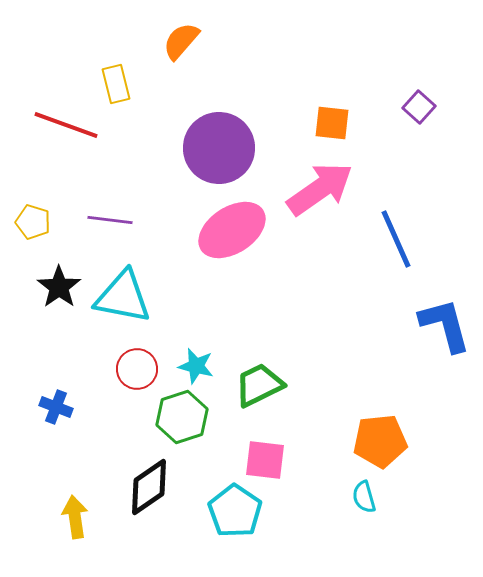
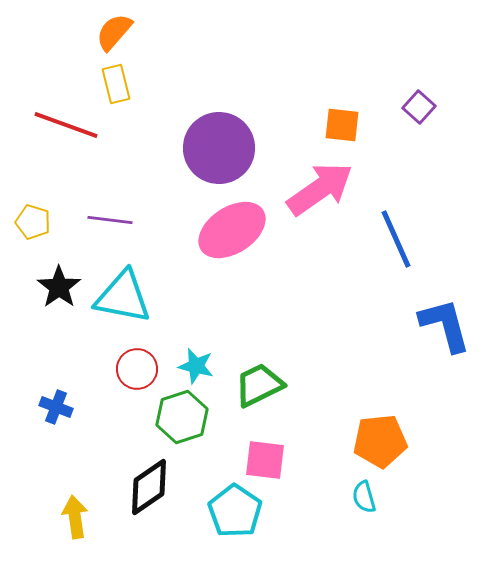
orange semicircle: moved 67 px left, 9 px up
orange square: moved 10 px right, 2 px down
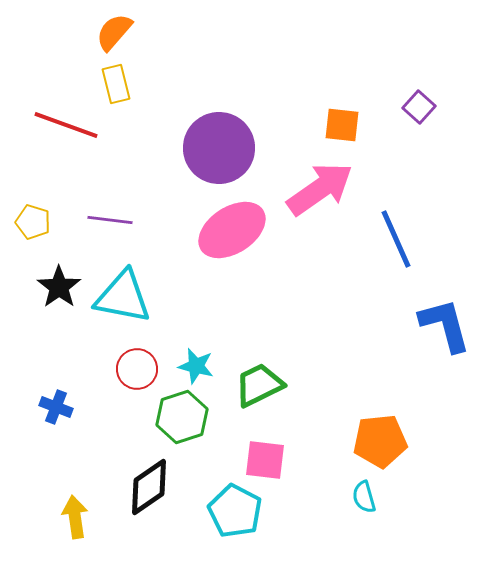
cyan pentagon: rotated 6 degrees counterclockwise
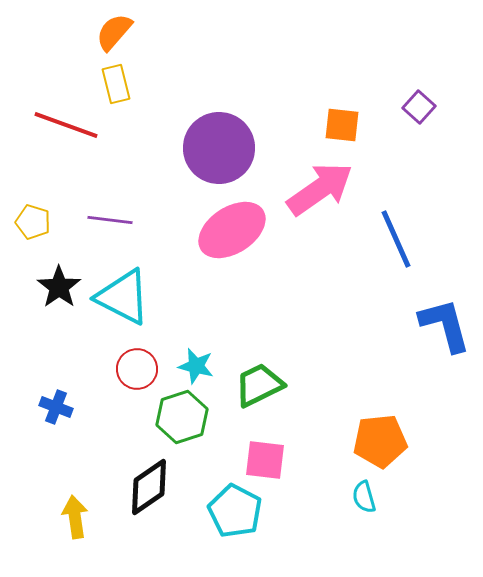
cyan triangle: rotated 16 degrees clockwise
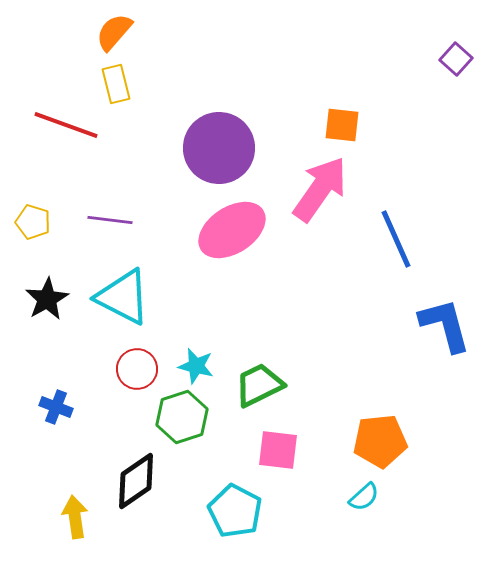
purple square: moved 37 px right, 48 px up
pink arrow: rotated 20 degrees counterclockwise
black star: moved 12 px left, 12 px down; rotated 6 degrees clockwise
pink square: moved 13 px right, 10 px up
black diamond: moved 13 px left, 6 px up
cyan semicircle: rotated 116 degrees counterclockwise
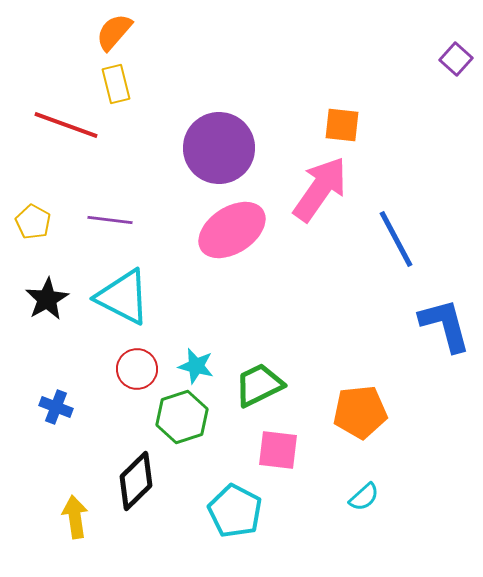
yellow pentagon: rotated 12 degrees clockwise
blue line: rotated 4 degrees counterclockwise
orange pentagon: moved 20 px left, 29 px up
black diamond: rotated 10 degrees counterclockwise
